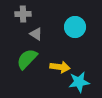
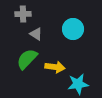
cyan circle: moved 2 px left, 2 px down
yellow arrow: moved 5 px left
cyan star: moved 1 px left, 2 px down
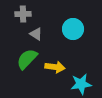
cyan star: moved 3 px right
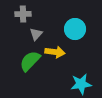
cyan circle: moved 2 px right
gray triangle: rotated 40 degrees clockwise
green semicircle: moved 3 px right, 2 px down
yellow arrow: moved 15 px up
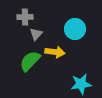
gray cross: moved 2 px right, 3 px down
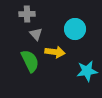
gray cross: moved 2 px right, 3 px up
gray triangle: rotated 24 degrees counterclockwise
green semicircle: rotated 110 degrees clockwise
cyan star: moved 6 px right, 13 px up
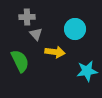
gray cross: moved 3 px down
green semicircle: moved 10 px left
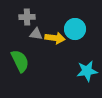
gray triangle: rotated 40 degrees counterclockwise
yellow arrow: moved 14 px up
